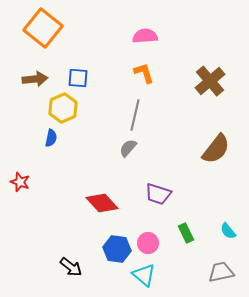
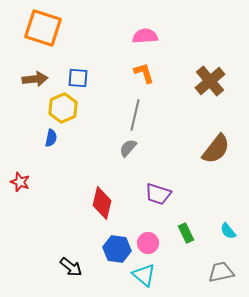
orange square: rotated 21 degrees counterclockwise
red diamond: rotated 56 degrees clockwise
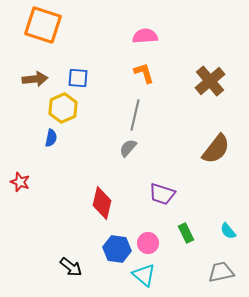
orange square: moved 3 px up
purple trapezoid: moved 4 px right
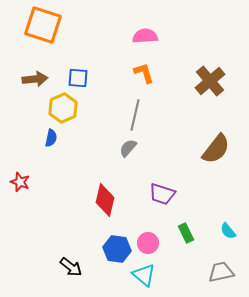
red diamond: moved 3 px right, 3 px up
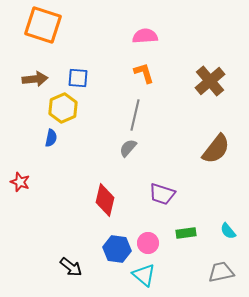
green rectangle: rotated 72 degrees counterclockwise
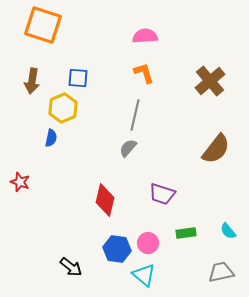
brown arrow: moved 3 px left, 2 px down; rotated 105 degrees clockwise
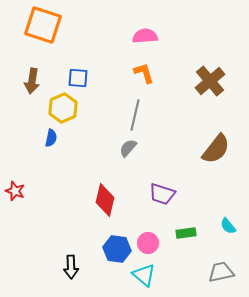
red star: moved 5 px left, 9 px down
cyan semicircle: moved 5 px up
black arrow: rotated 50 degrees clockwise
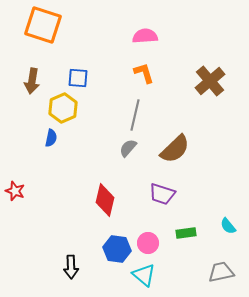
brown semicircle: moved 41 px left; rotated 8 degrees clockwise
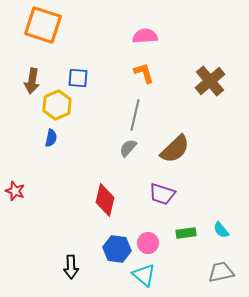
yellow hexagon: moved 6 px left, 3 px up
cyan semicircle: moved 7 px left, 4 px down
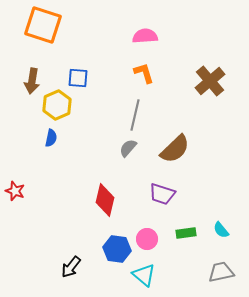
pink circle: moved 1 px left, 4 px up
black arrow: rotated 40 degrees clockwise
